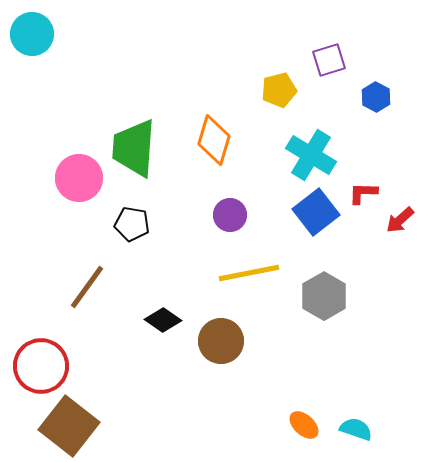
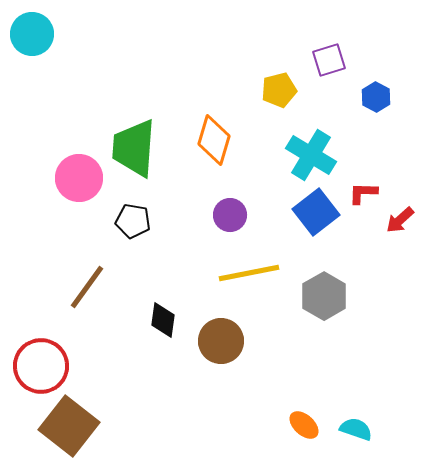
black pentagon: moved 1 px right, 3 px up
black diamond: rotated 63 degrees clockwise
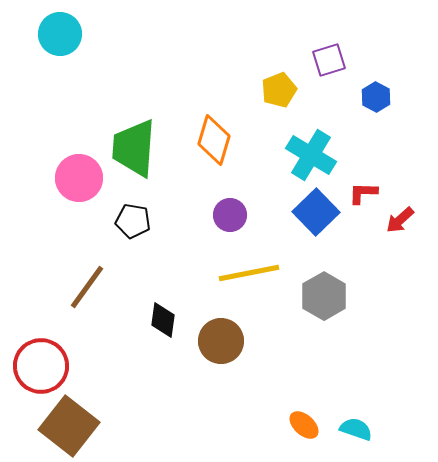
cyan circle: moved 28 px right
yellow pentagon: rotated 8 degrees counterclockwise
blue square: rotated 6 degrees counterclockwise
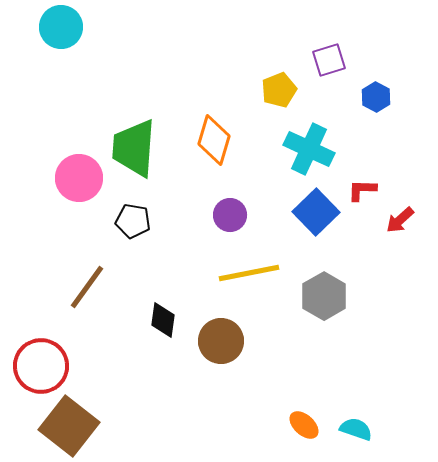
cyan circle: moved 1 px right, 7 px up
cyan cross: moved 2 px left, 6 px up; rotated 6 degrees counterclockwise
red L-shape: moved 1 px left, 3 px up
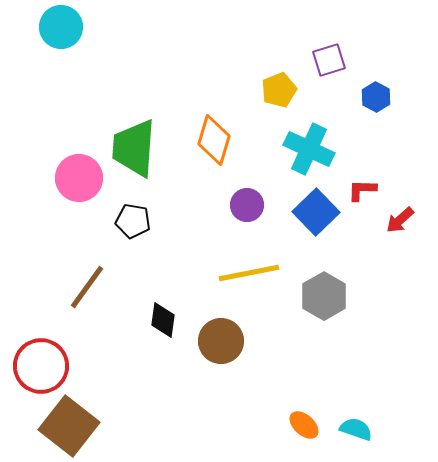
purple circle: moved 17 px right, 10 px up
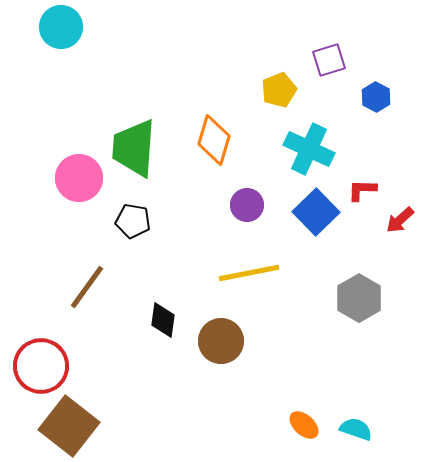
gray hexagon: moved 35 px right, 2 px down
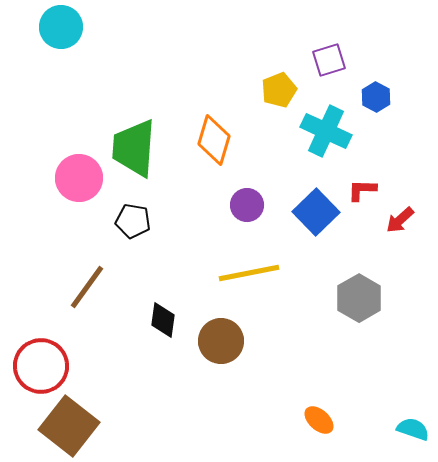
cyan cross: moved 17 px right, 18 px up
orange ellipse: moved 15 px right, 5 px up
cyan semicircle: moved 57 px right
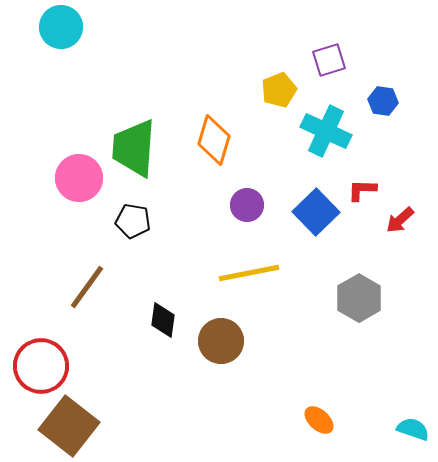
blue hexagon: moved 7 px right, 4 px down; rotated 20 degrees counterclockwise
